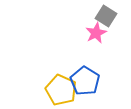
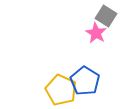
pink star: rotated 15 degrees counterclockwise
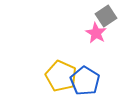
gray square: rotated 25 degrees clockwise
yellow pentagon: moved 14 px up
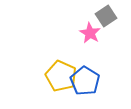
pink star: moved 6 px left
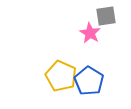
gray square: rotated 25 degrees clockwise
blue pentagon: moved 4 px right
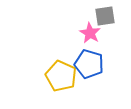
gray square: moved 1 px left
blue pentagon: moved 17 px up; rotated 16 degrees counterclockwise
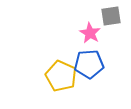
gray square: moved 6 px right
blue pentagon: rotated 20 degrees counterclockwise
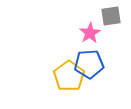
pink star: rotated 10 degrees clockwise
yellow pentagon: moved 8 px right; rotated 12 degrees clockwise
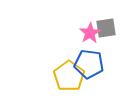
gray square: moved 5 px left, 12 px down
blue pentagon: rotated 12 degrees clockwise
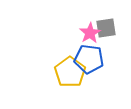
blue pentagon: moved 5 px up
yellow pentagon: moved 1 px right, 4 px up
